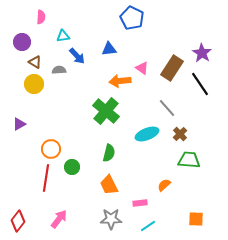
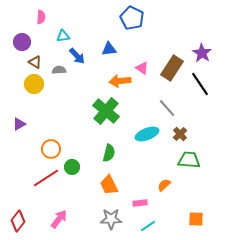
red line: rotated 48 degrees clockwise
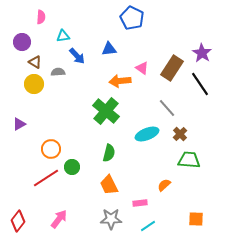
gray semicircle: moved 1 px left, 2 px down
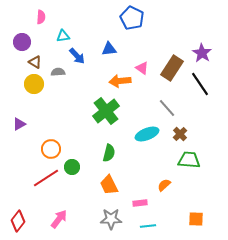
green cross: rotated 12 degrees clockwise
cyan line: rotated 28 degrees clockwise
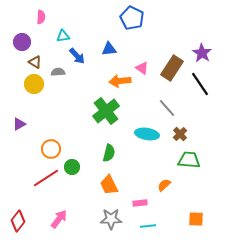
cyan ellipse: rotated 30 degrees clockwise
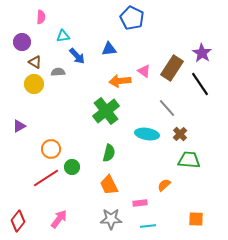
pink triangle: moved 2 px right, 3 px down
purple triangle: moved 2 px down
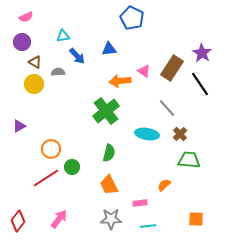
pink semicircle: moved 15 px left; rotated 64 degrees clockwise
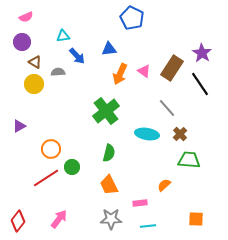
orange arrow: moved 7 px up; rotated 60 degrees counterclockwise
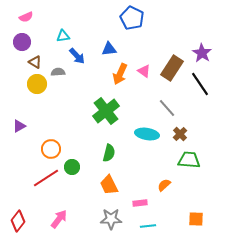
yellow circle: moved 3 px right
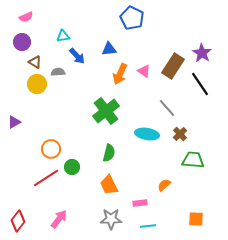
brown rectangle: moved 1 px right, 2 px up
purple triangle: moved 5 px left, 4 px up
green trapezoid: moved 4 px right
